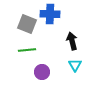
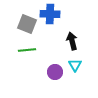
purple circle: moved 13 px right
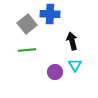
gray square: rotated 30 degrees clockwise
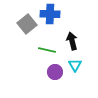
green line: moved 20 px right; rotated 18 degrees clockwise
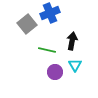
blue cross: moved 1 px up; rotated 24 degrees counterclockwise
black arrow: rotated 24 degrees clockwise
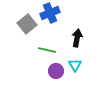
black arrow: moved 5 px right, 3 px up
purple circle: moved 1 px right, 1 px up
